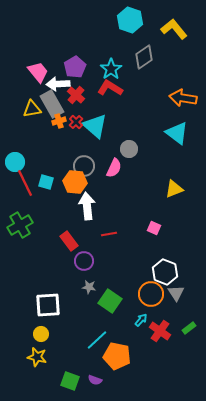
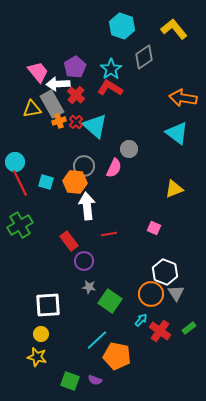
cyan hexagon at (130, 20): moved 8 px left, 6 px down
red line at (25, 183): moved 5 px left
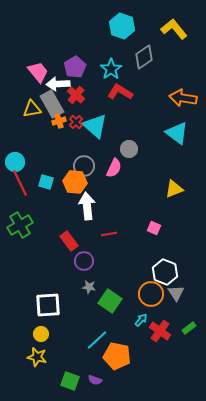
red L-shape at (110, 88): moved 10 px right, 4 px down
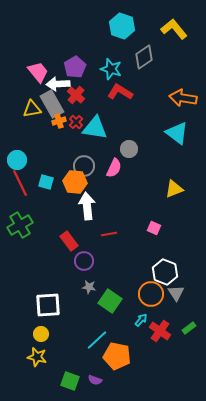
cyan star at (111, 69): rotated 20 degrees counterclockwise
cyan triangle at (95, 126): moved 2 px down; rotated 32 degrees counterclockwise
cyan circle at (15, 162): moved 2 px right, 2 px up
